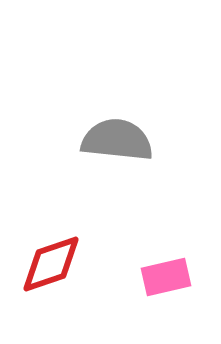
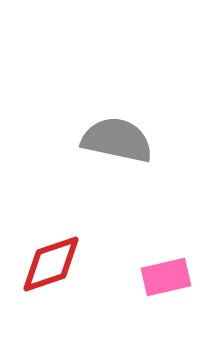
gray semicircle: rotated 6 degrees clockwise
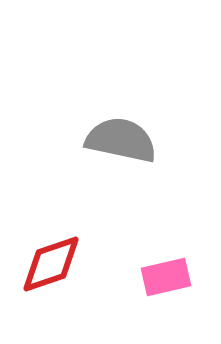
gray semicircle: moved 4 px right
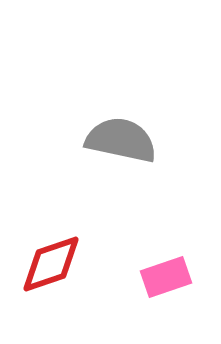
pink rectangle: rotated 6 degrees counterclockwise
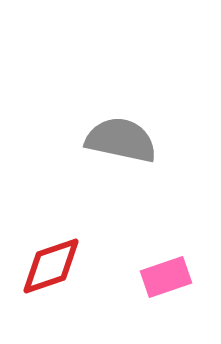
red diamond: moved 2 px down
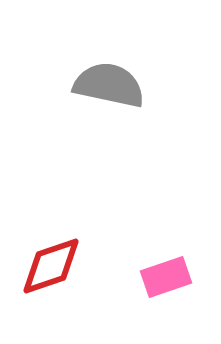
gray semicircle: moved 12 px left, 55 px up
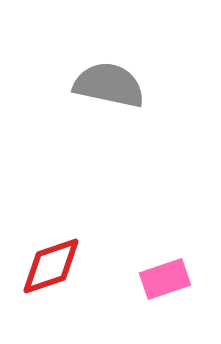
pink rectangle: moved 1 px left, 2 px down
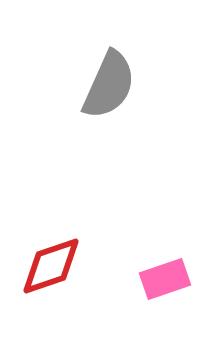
gray semicircle: rotated 102 degrees clockwise
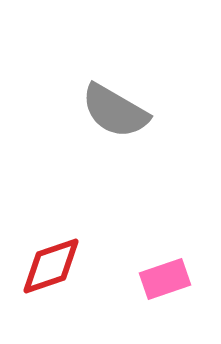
gray semicircle: moved 6 px right, 26 px down; rotated 96 degrees clockwise
